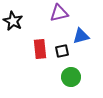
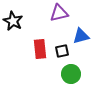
green circle: moved 3 px up
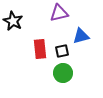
green circle: moved 8 px left, 1 px up
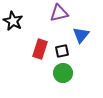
blue triangle: moved 1 px up; rotated 36 degrees counterclockwise
red rectangle: rotated 24 degrees clockwise
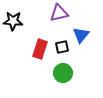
black star: rotated 24 degrees counterclockwise
black square: moved 4 px up
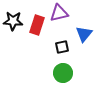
blue triangle: moved 3 px right, 1 px up
red rectangle: moved 3 px left, 24 px up
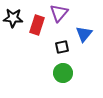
purple triangle: rotated 36 degrees counterclockwise
black star: moved 3 px up
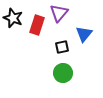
black star: rotated 18 degrees clockwise
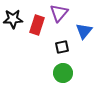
black star: moved 1 px down; rotated 24 degrees counterclockwise
blue triangle: moved 3 px up
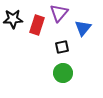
blue triangle: moved 1 px left, 3 px up
